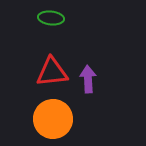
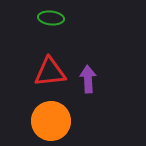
red triangle: moved 2 px left
orange circle: moved 2 px left, 2 px down
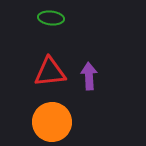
purple arrow: moved 1 px right, 3 px up
orange circle: moved 1 px right, 1 px down
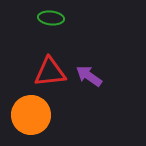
purple arrow: rotated 52 degrees counterclockwise
orange circle: moved 21 px left, 7 px up
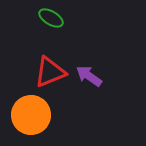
green ellipse: rotated 25 degrees clockwise
red triangle: rotated 16 degrees counterclockwise
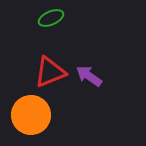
green ellipse: rotated 55 degrees counterclockwise
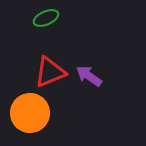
green ellipse: moved 5 px left
orange circle: moved 1 px left, 2 px up
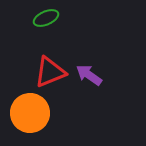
purple arrow: moved 1 px up
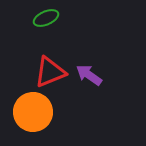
orange circle: moved 3 px right, 1 px up
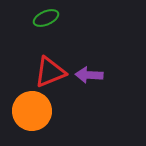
purple arrow: rotated 32 degrees counterclockwise
orange circle: moved 1 px left, 1 px up
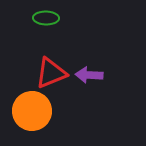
green ellipse: rotated 25 degrees clockwise
red triangle: moved 1 px right, 1 px down
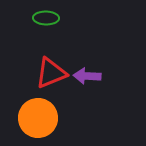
purple arrow: moved 2 px left, 1 px down
orange circle: moved 6 px right, 7 px down
